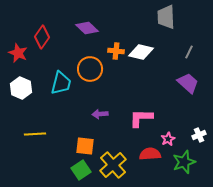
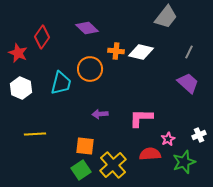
gray trapezoid: rotated 140 degrees counterclockwise
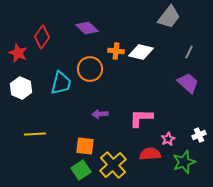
gray trapezoid: moved 3 px right
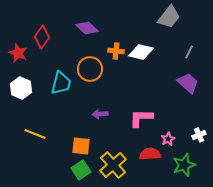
yellow line: rotated 25 degrees clockwise
orange square: moved 4 px left
green star: moved 3 px down
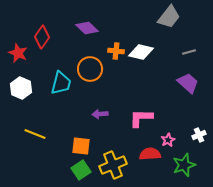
gray line: rotated 48 degrees clockwise
pink star: moved 1 px down
yellow cross: rotated 20 degrees clockwise
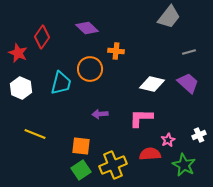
white diamond: moved 11 px right, 32 px down
green star: rotated 25 degrees counterclockwise
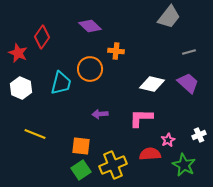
purple diamond: moved 3 px right, 2 px up
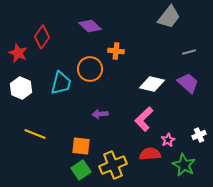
pink L-shape: moved 3 px right, 1 px down; rotated 45 degrees counterclockwise
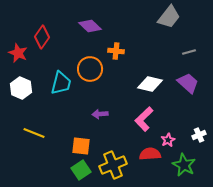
white diamond: moved 2 px left
yellow line: moved 1 px left, 1 px up
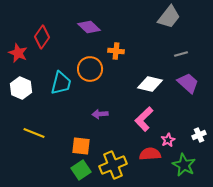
purple diamond: moved 1 px left, 1 px down
gray line: moved 8 px left, 2 px down
